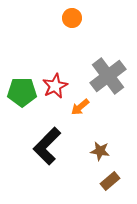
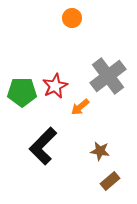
black L-shape: moved 4 px left
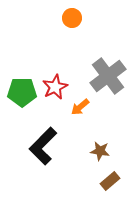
red star: moved 1 px down
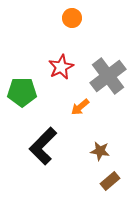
red star: moved 6 px right, 20 px up
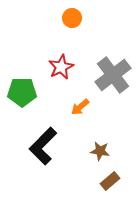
gray cross: moved 5 px right, 1 px up
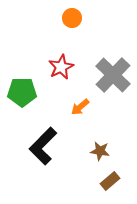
gray cross: rotated 9 degrees counterclockwise
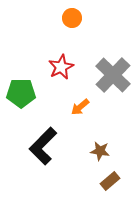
green pentagon: moved 1 px left, 1 px down
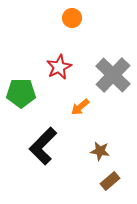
red star: moved 2 px left
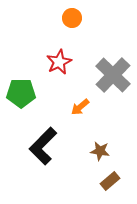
red star: moved 5 px up
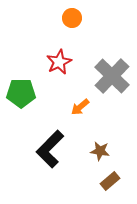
gray cross: moved 1 px left, 1 px down
black L-shape: moved 7 px right, 3 px down
